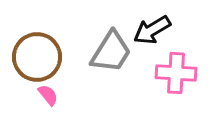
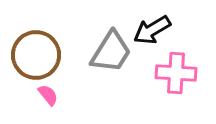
brown circle: moved 1 px left, 2 px up
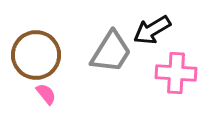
pink semicircle: moved 2 px left, 1 px up
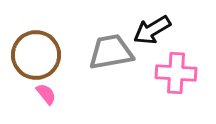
gray trapezoid: rotated 132 degrees counterclockwise
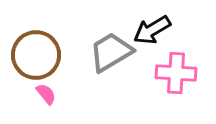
gray trapezoid: rotated 21 degrees counterclockwise
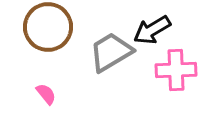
brown circle: moved 12 px right, 28 px up
pink cross: moved 3 px up; rotated 6 degrees counterclockwise
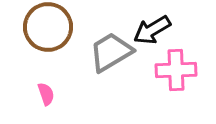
pink semicircle: rotated 20 degrees clockwise
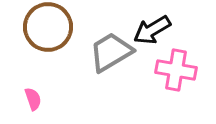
pink cross: rotated 12 degrees clockwise
pink semicircle: moved 13 px left, 5 px down
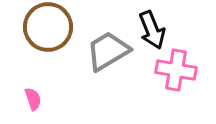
black arrow: rotated 81 degrees counterclockwise
gray trapezoid: moved 3 px left, 1 px up
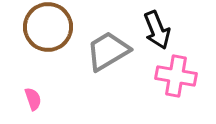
black arrow: moved 5 px right
pink cross: moved 6 px down
